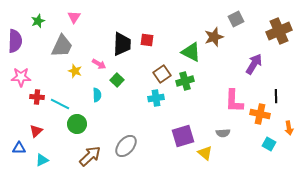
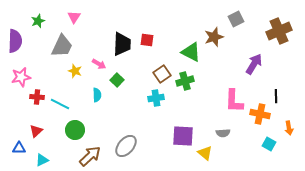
pink star: rotated 12 degrees counterclockwise
green circle: moved 2 px left, 6 px down
purple square: rotated 20 degrees clockwise
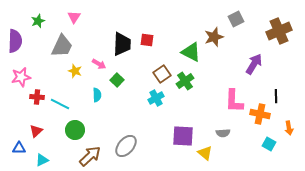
green cross: rotated 18 degrees counterclockwise
cyan cross: rotated 21 degrees counterclockwise
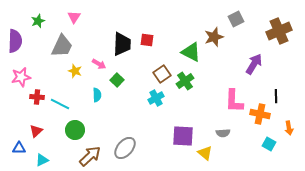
gray ellipse: moved 1 px left, 2 px down
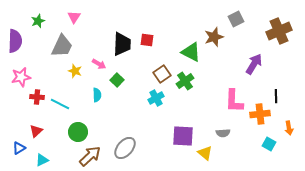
orange cross: rotated 18 degrees counterclockwise
green circle: moved 3 px right, 2 px down
blue triangle: rotated 32 degrees counterclockwise
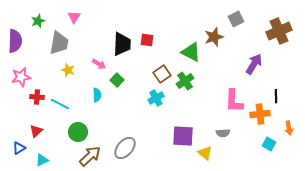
gray trapezoid: moved 3 px left, 3 px up; rotated 15 degrees counterclockwise
yellow star: moved 7 px left, 1 px up
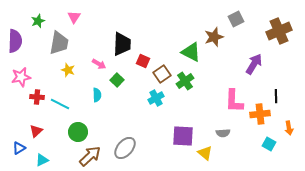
red square: moved 4 px left, 21 px down; rotated 16 degrees clockwise
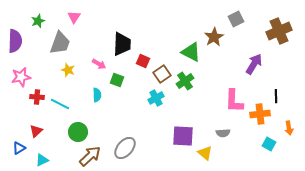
brown star: rotated 12 degrees counterclockwise
gray trapezoid: moved 1 px right; rotated 10 degrees clockwise
green square: rotated 24 degrees counterclockwise
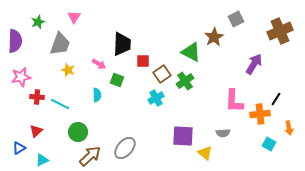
green star: moved 1 px down
brown cross: moved 1 px right
gray trapezoid: moved 1 px down
red square: rotated 24 degrees counterclockwise
black line: moved 3 px down; rotated 32 degrees clockwise
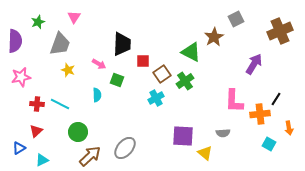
red cross: moved 7 px down
